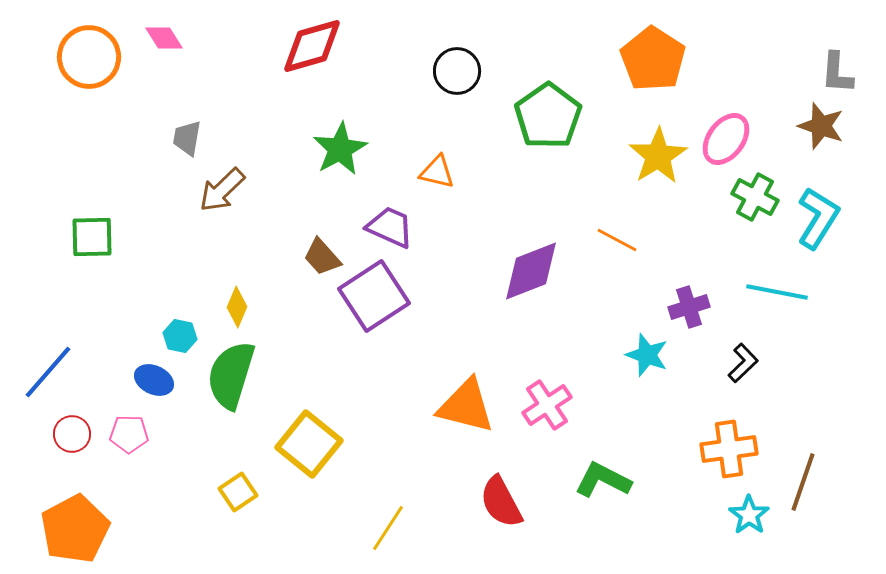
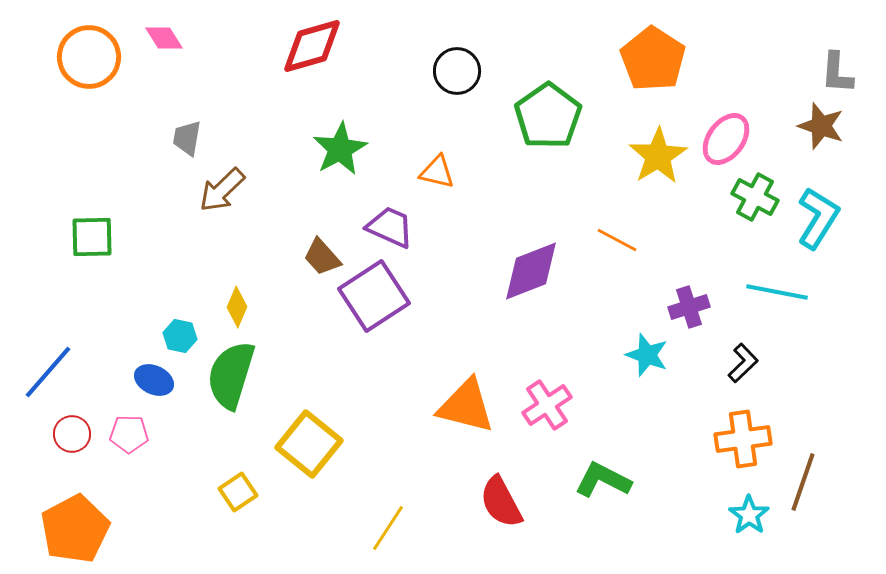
orange cross at (729, 449): moved 14 px right, 10 px up
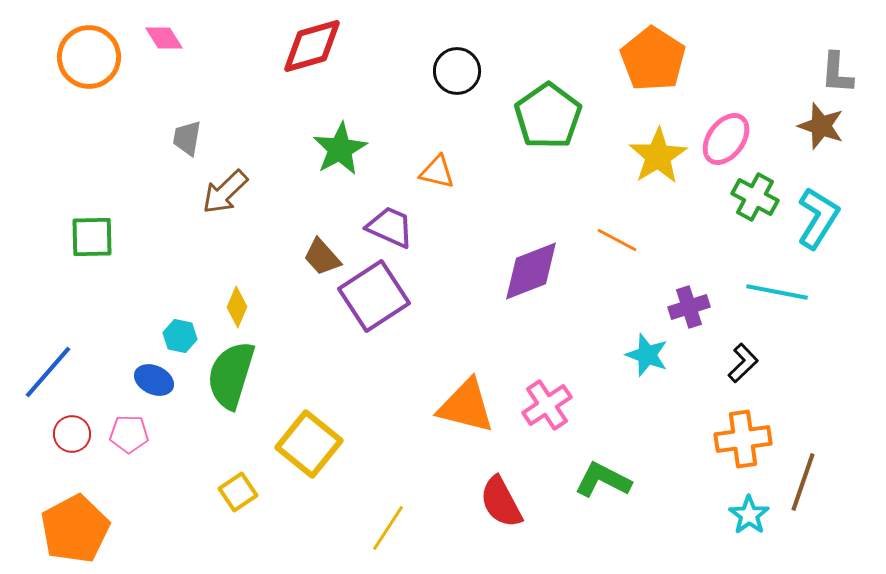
brown arrow at (222, 190): moved 3 px right, 2 px down
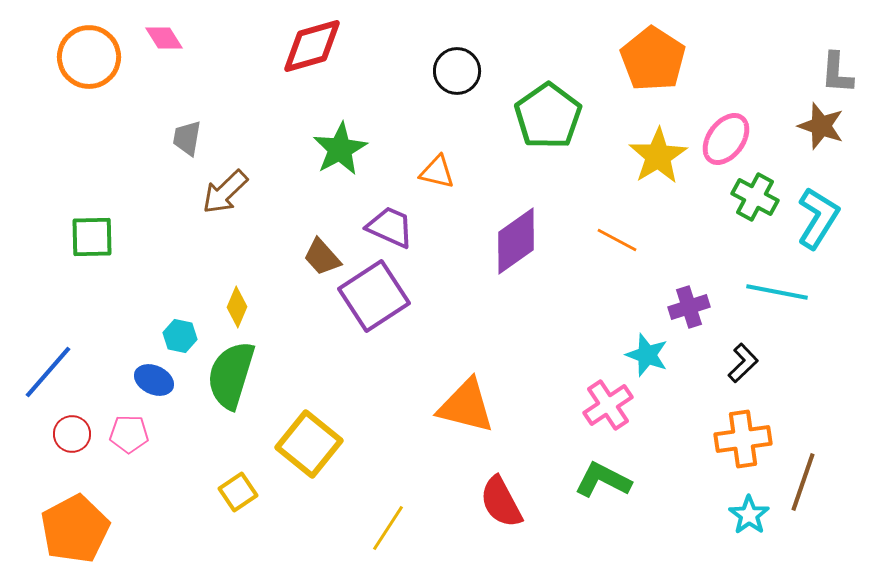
purple diamond at (531, 271): moved 15 px left, 30 px up; rotated 14 degrees counterclockwise
pink cross at (547, 405): moved 61 px right
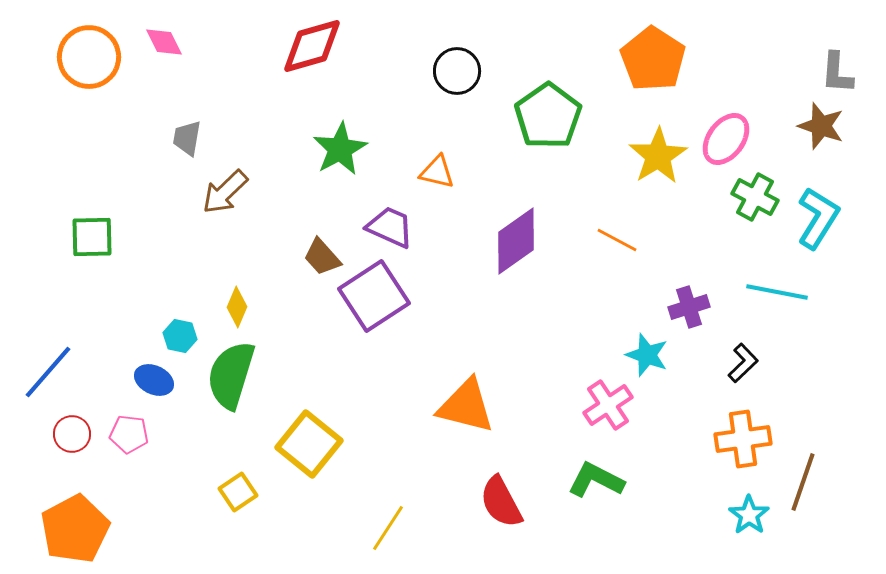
pink diamond at (164, 38): moved 4 px down; rotated 6 degrees clockwise
pink pentagon at (129, 434): rotated 6 degrees clockwise
green L-shape at (603, 480): moved 7 px left
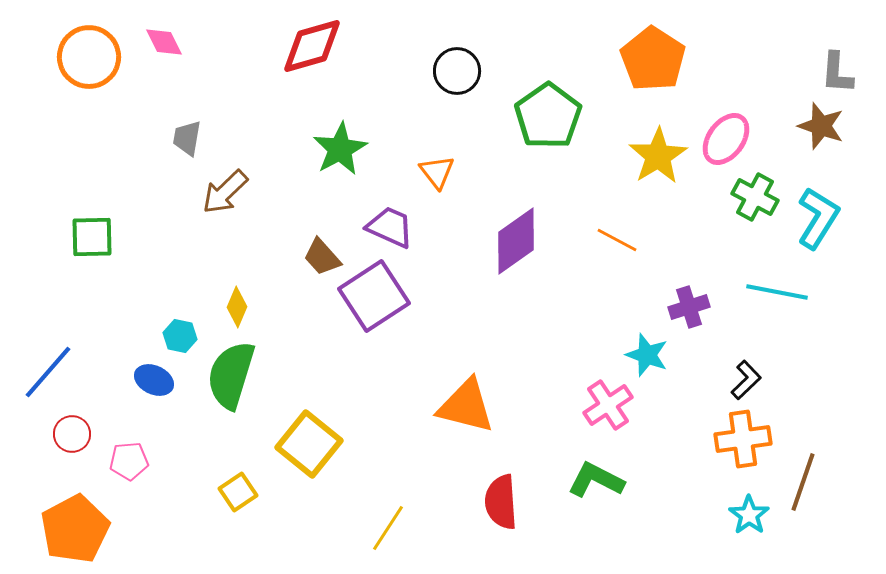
orange triangle at (437, 172): rotated 39 degrees clockwise
black L-shape at (743, 363): moved 3 px right, 17 px down
pink pentagon at (129, 434): moved 27 px down; rotated 12 degrees counterclockwise
red semicircle at (501, 502): rotated 24 degrees clockwise
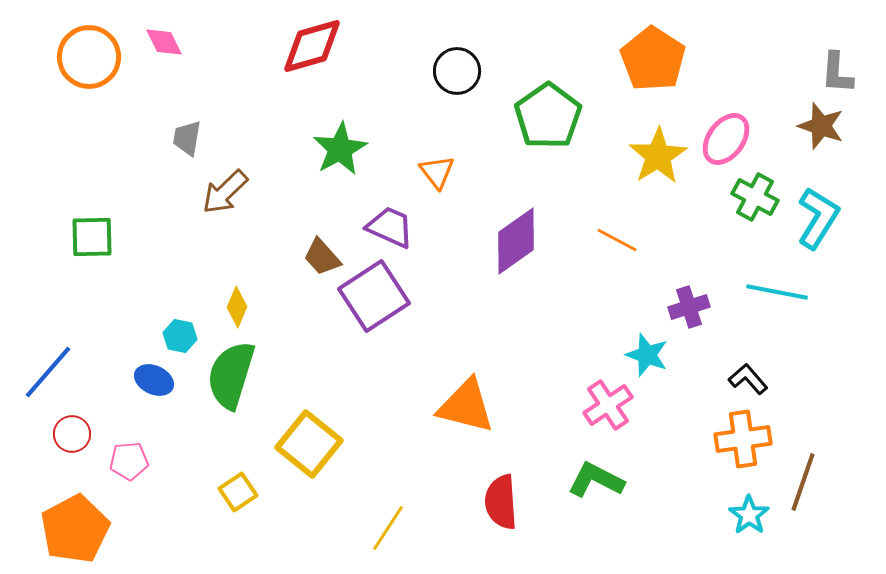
black L-shape at (746, 380): moved 2 px right, 1 px up; rotated 87 degrees counterclockwise
